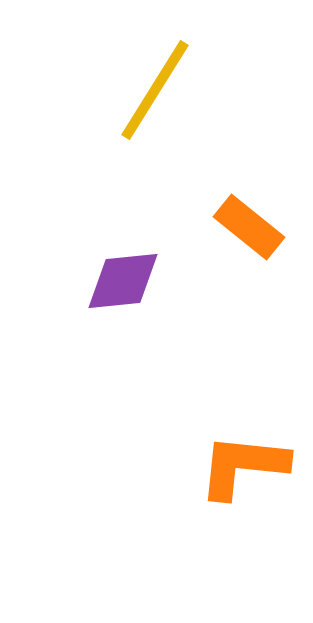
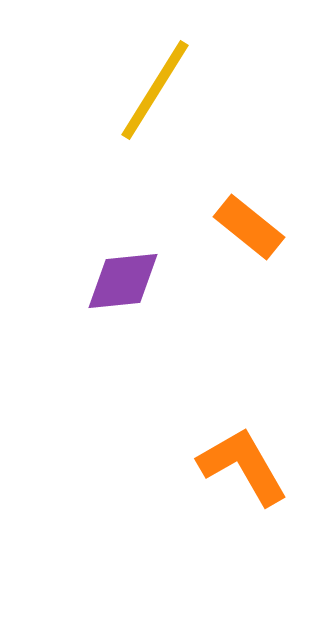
orange L-shape: rotated 54 degrees clockwise
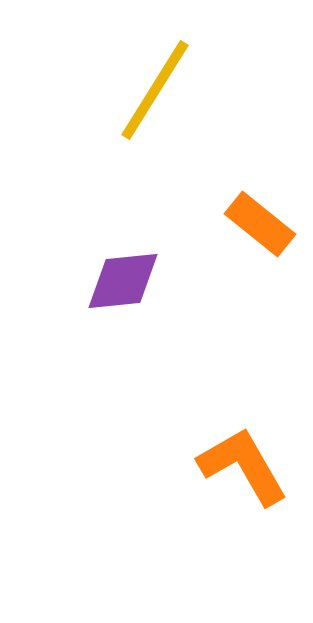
orange rectangle: moved 11 px right, 3 px up
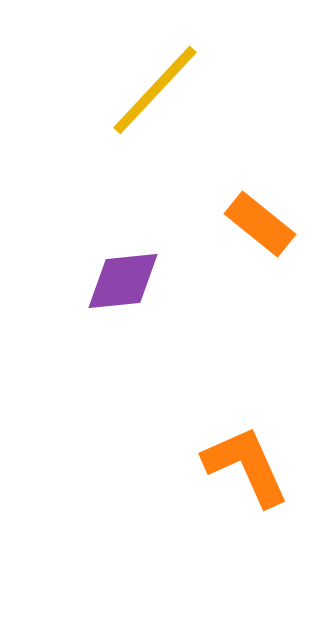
yellow line: rotated 11 degrees clockwise
orange L-shape: moved 3 px right; rotated 6 degrees clockwise
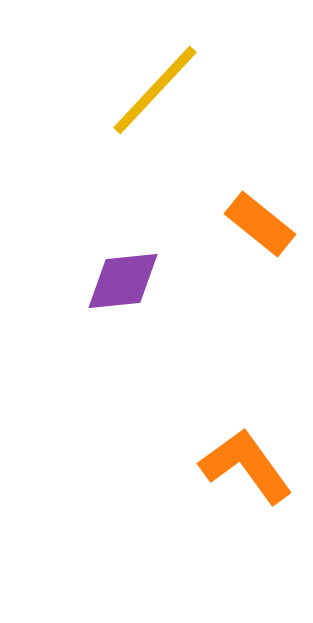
orange L-shape: rotated 12 degrees counterclockwise
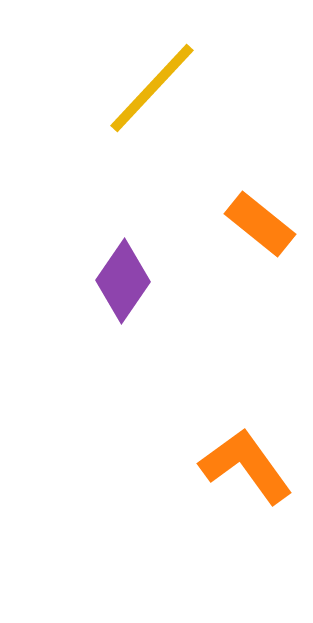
yellow line: moved 3 px left, 2 px up
purple diamond: rotated 50 degrees counterclockwise
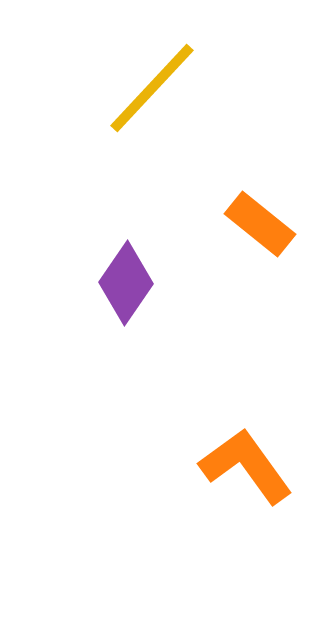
purple diamond: moved 3 px right, 2 px down
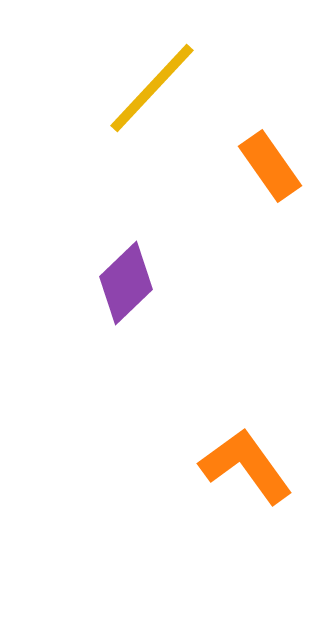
orange rectangle: moved 10 px right, 58 px up; rotated 16 degrees clockwise
purple diamond: rotated 12 degrees clockwise
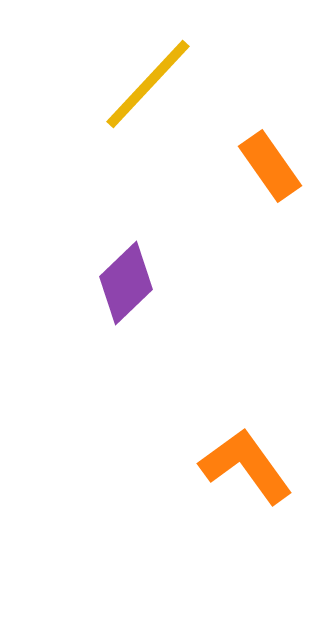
yellow line: moved 4 px left, 4 px up
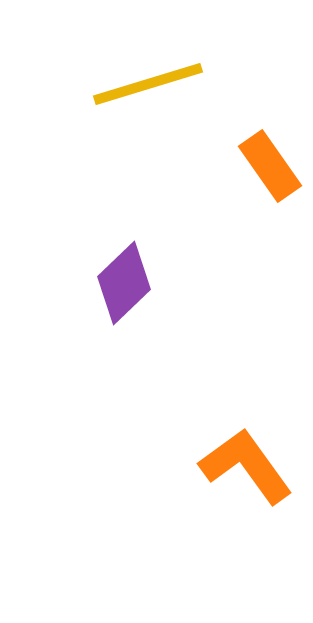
yellow line: rotated 30 degrees clockwise
purple diamond: moved 2 px left
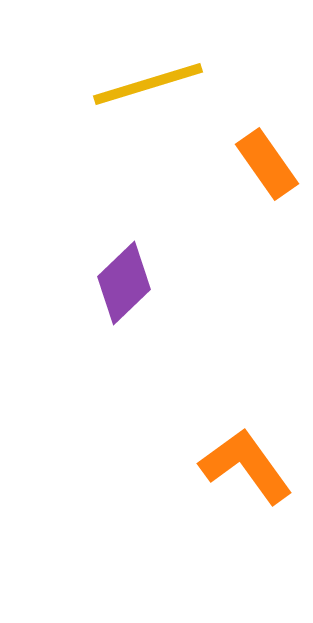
orange rectangle: moved 3 px left, 2 px up
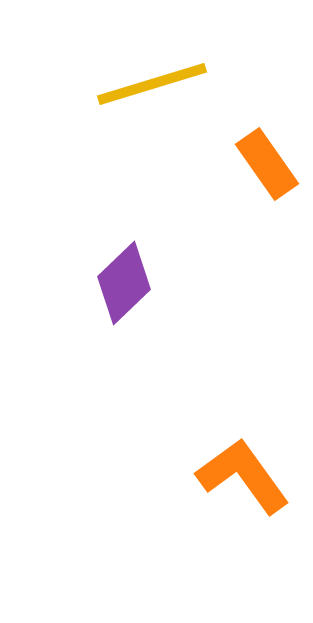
yellow line: moved 4 px right
orange L-shape: moved 3 px left, 10 px down
